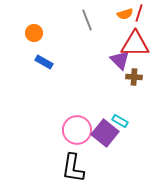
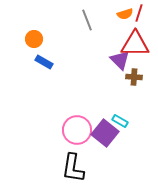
orange circle: moved 6 px down
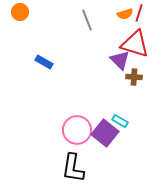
orange circle: moved 14 px left, 27 px up
red triangle: rotated 16 degrees clockwise
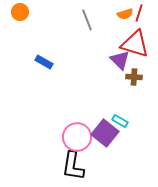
pink circle: moved 7 px down
black L-shape: moved 2 px up
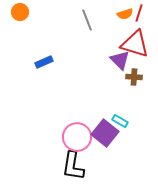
blue rectangle: rotated 54 degrees counterclockwise
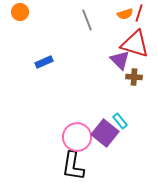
cyan rectangle: rotated 21 degrees clockwise
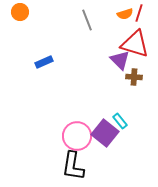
pink circle: moved 1 px up
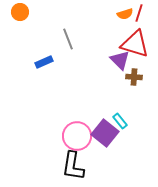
gray line: moved 19 px left, 19 px down
